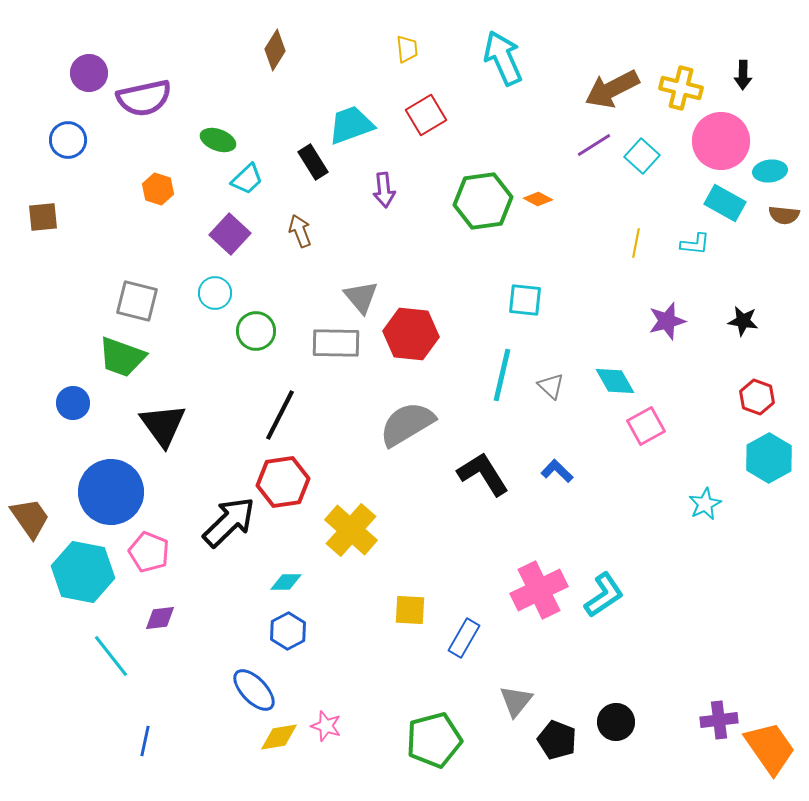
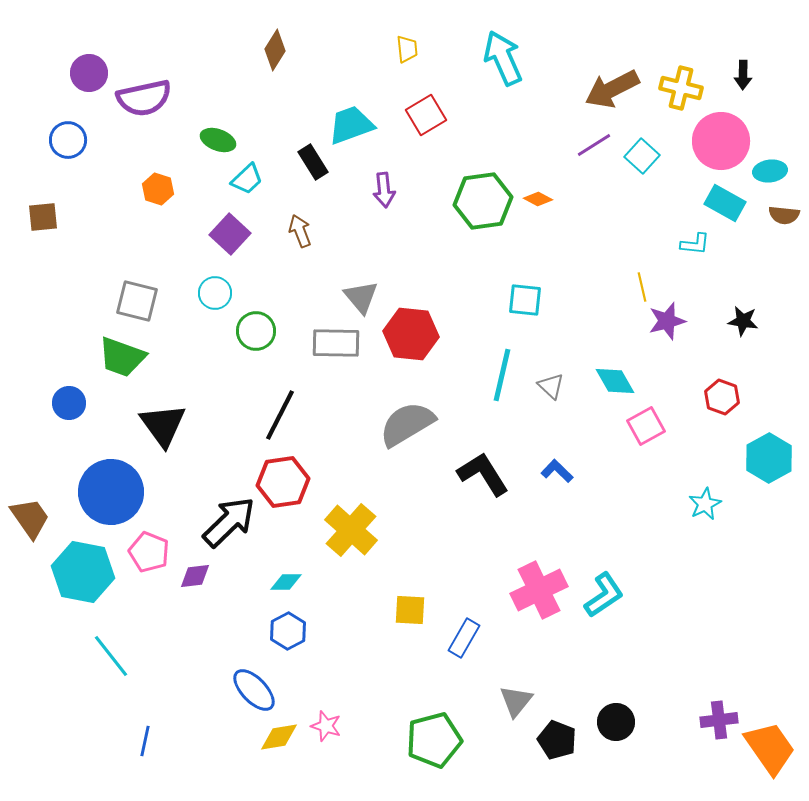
yellow line at (636, 243): moved 6 px right, 44 px down; rotated 24 degrees counterclockwise
red hexagon at (757, 397): moved 35 px left
blue circle at (73, 403): moved 4 px left
purple diamond at (160, 618): moved 35 px right, 42 px up
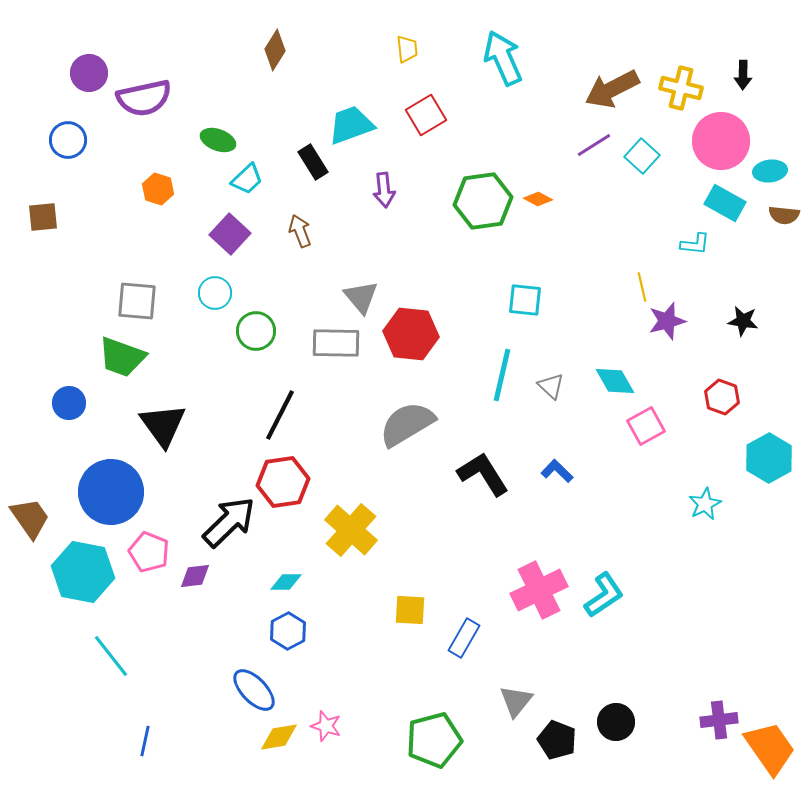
gray square at (137, 301): rotated 9 degrees counterclockwise
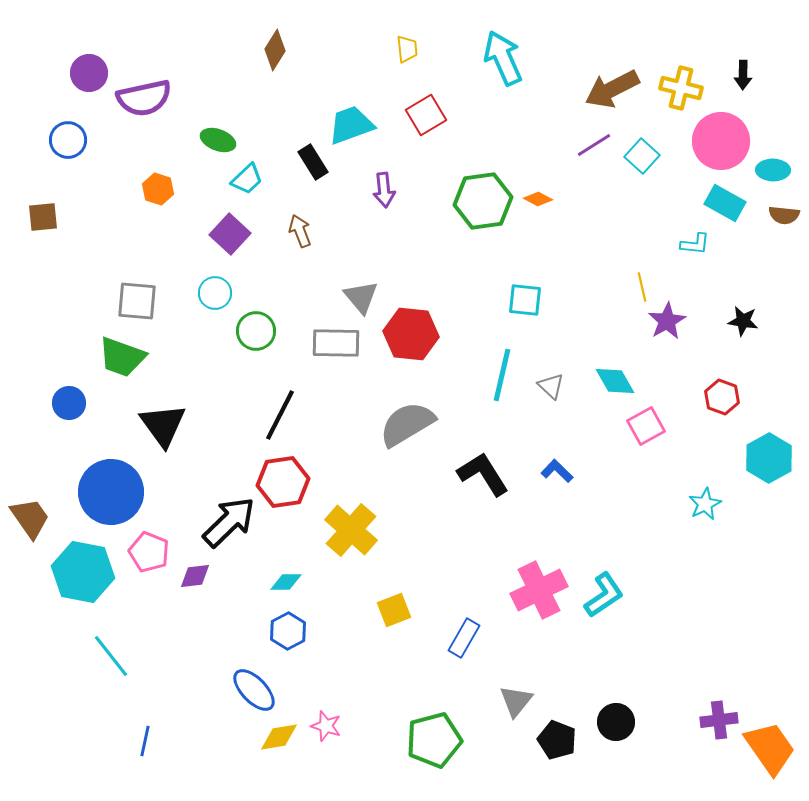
cyan ellipse at (770, 171): moved 3 px right, 1 px up; rotated 8 degrees clockwise
purple star at (667, 321): rotated 15 degrees counterclockwise
yellow square at (410, 610): moved 16 px left; rotated 24 degrees counterclockwise
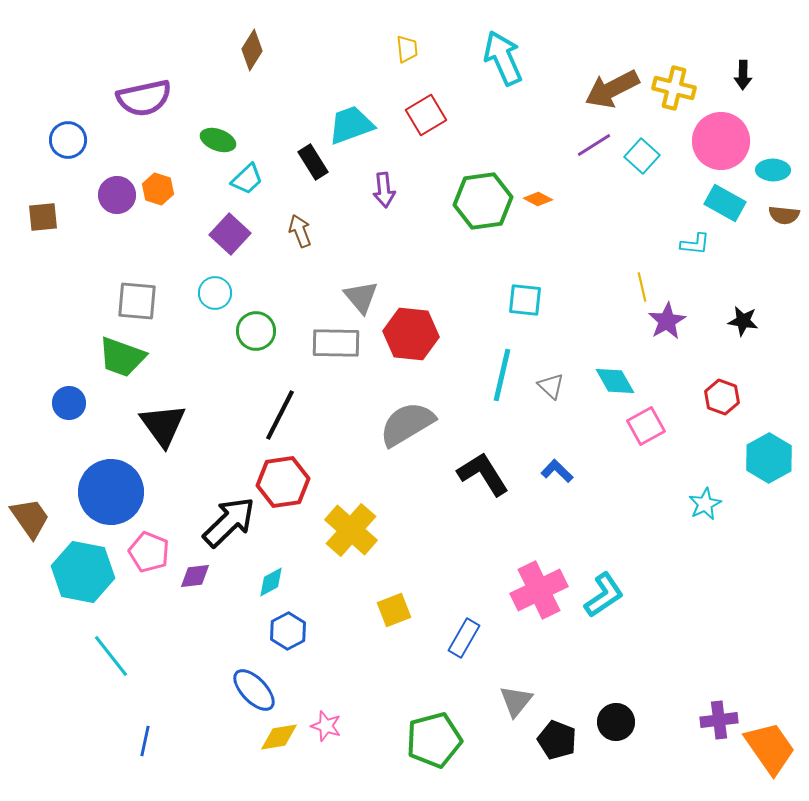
brown diamond at (275, 50): moved 23 px left
purple circle at (89, 73): moved 28 px right, 122 px down
yellow cross at (681, 88): moved 7 px left
cyan diamond at (286, 582): moved 15 px left; rotated 28 degrees counterclockwise
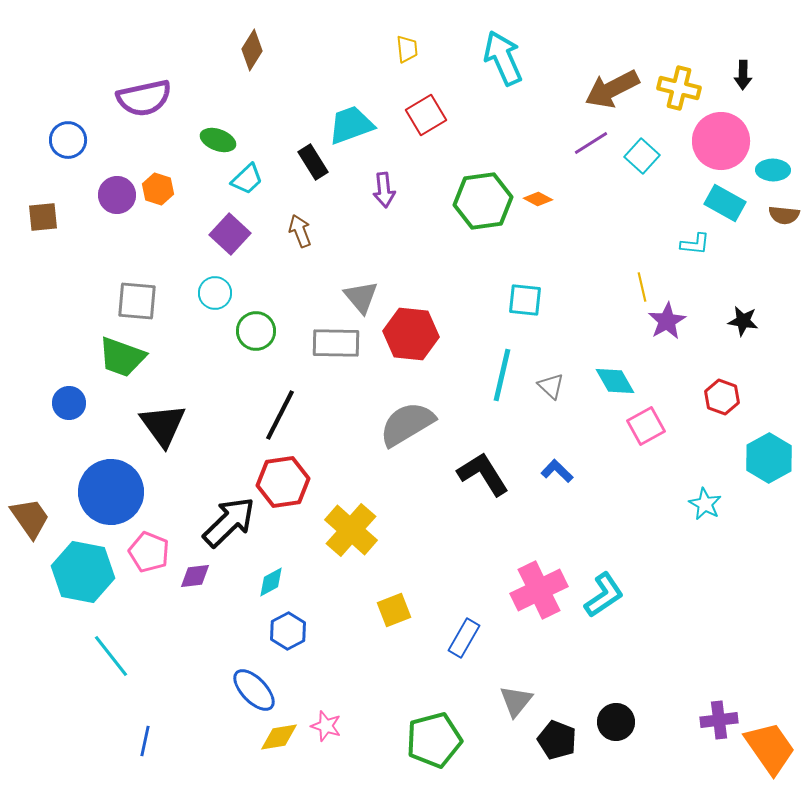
yellow cross at (674, 88): moved 5 px right
purple line at (594, 145): moved 3 px left, 2 px up
cyan star at (705, 504): rotated 16 degrees counterclockwise
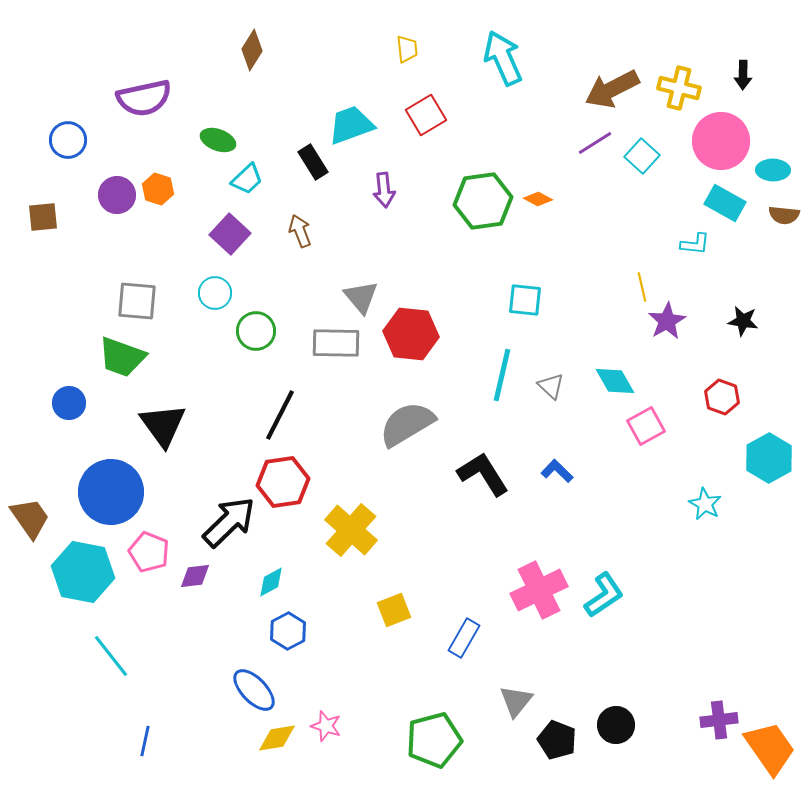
purple line at (591, 143): moved 4 px right
black circle at (616, 722): moved 3 px down
yellow diamond at (279, 737): moved 2 px left, 1 px down
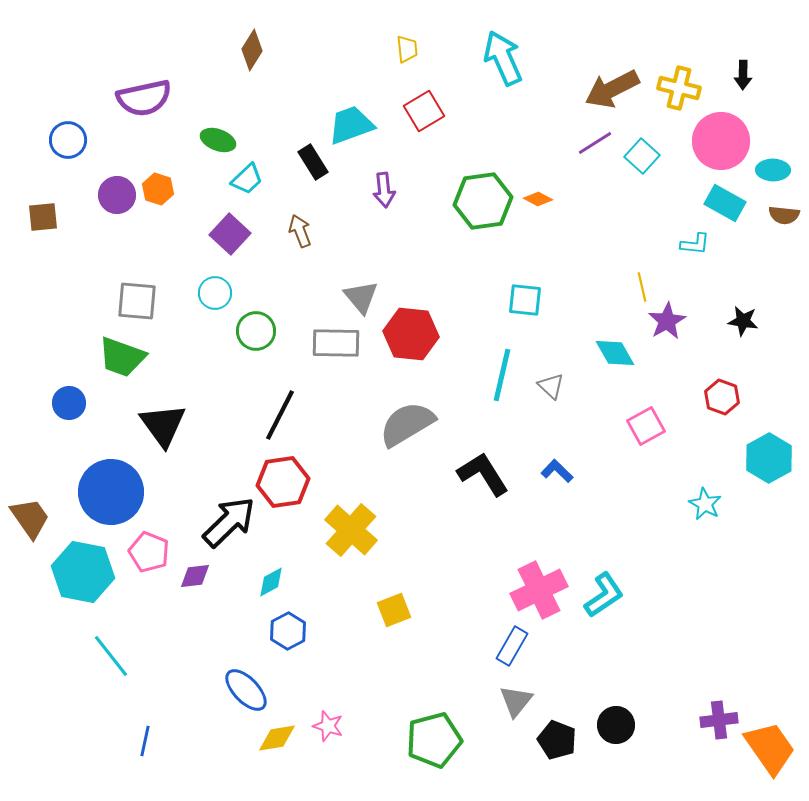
red square at (426, 115): moved 2 px left, 4 px up
cyan diamond at (615, 381): moved 28 px up
blue rectangle at (464, 638): moved 48 px right, 8 px down
blue ellipse at (254, 690): moved 8 px left
pink star at (326, 726): moved 2 px right
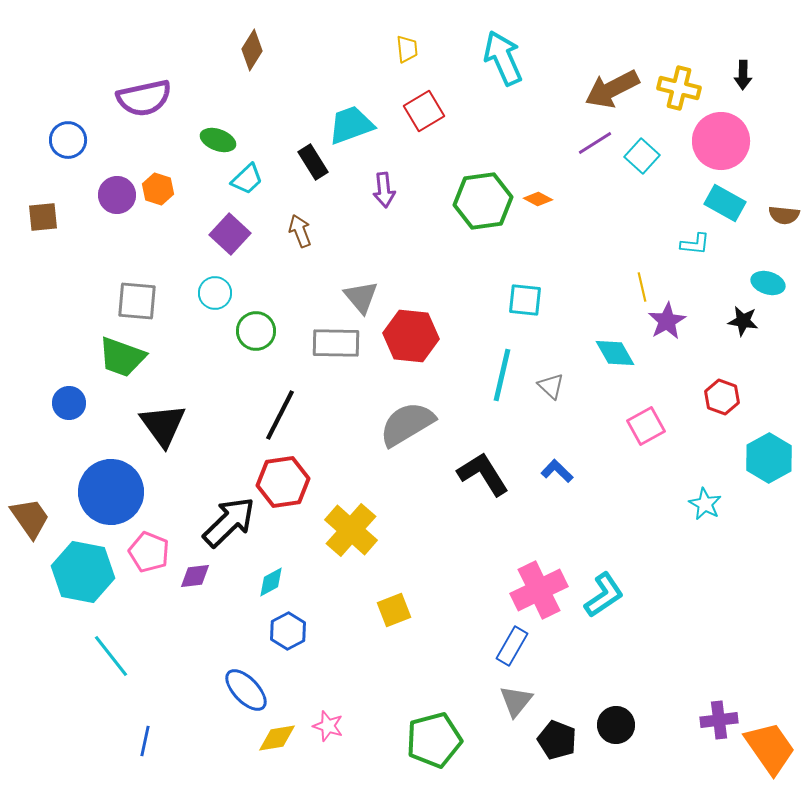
cyan ellipse at (773, 170): moved 5 px left, 113 px down; rotated 16 degrees clockwise
red hexagon at (411, 334): moved 2 px down
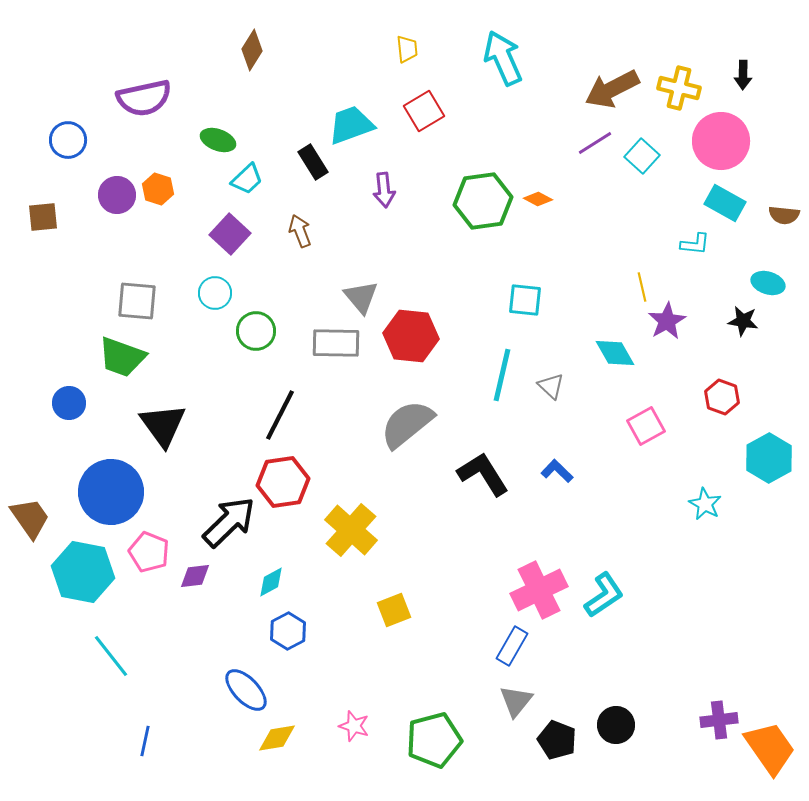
gray semicircle at (407, 424): rotated 8 degrees counterclockwise
pink star at (328, 726): moved 26 px right
